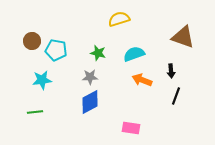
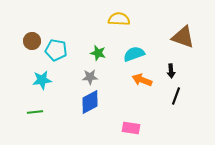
yellow semicircle: rotated 20 degrees clockwise
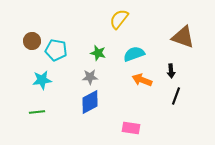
yellow semicircle: rotated 55 degrees counterclockwise
green line: moved 2 px right
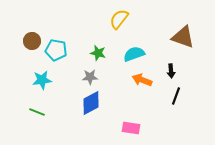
blue diamond: moved 1 px right, 1 px down
green line: rotated 28 degrees clockwise
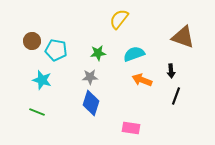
green star: rotated 21 degrees counterclockwise
cyan star: rotated 24 degrees clockwise
blue diamond: rotated 45 degrees counterclockwise
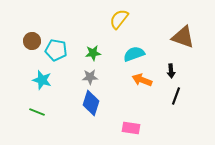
green star: moved 5 px left
